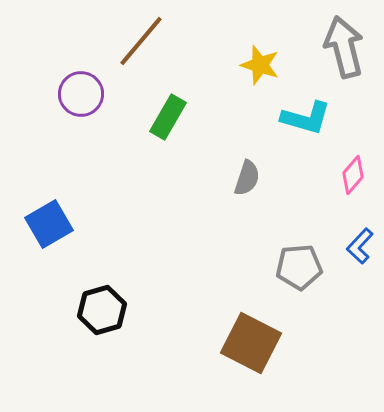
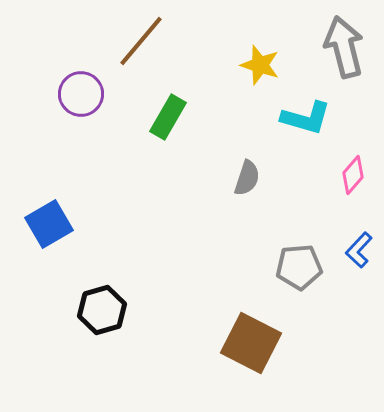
blue L-shape: moved 1 px left, 4 px down
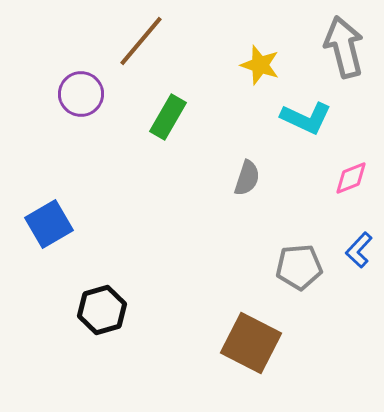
cyan L-shape: rotated 9 degrees clockwise
pink diamond: moved 2 px left, 3 px down; rotated 27 degrees clockwise
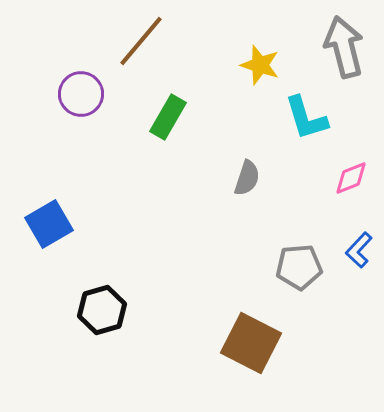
cyan L-shape: rotated 48 degrees clockwise
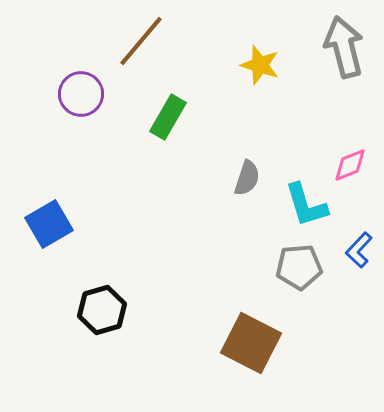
cyan L-shape: moved 87 px down
pink diamond: moved 1 px left, 13 px up
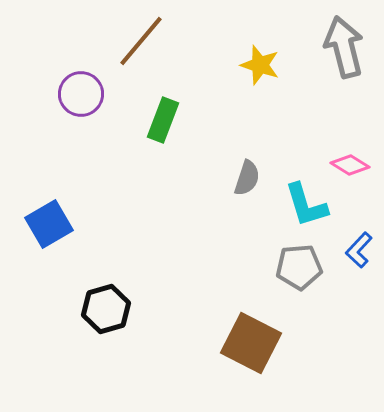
green rectangle: moved 5 px left, 3 px down; rotated 9 degrees counterclockwise
pink diamond: rotated 54 degrees clockwise
black hexagon: moved 4 px right, 1 px up
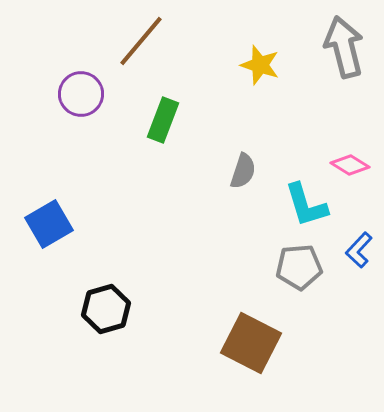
gray semicircle: moved 4 px left, 7 px up
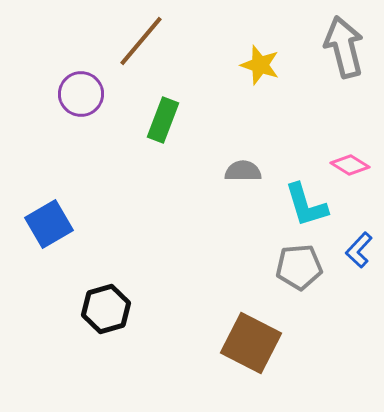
gray semicircle: rotated 108 degrees counterclockwise
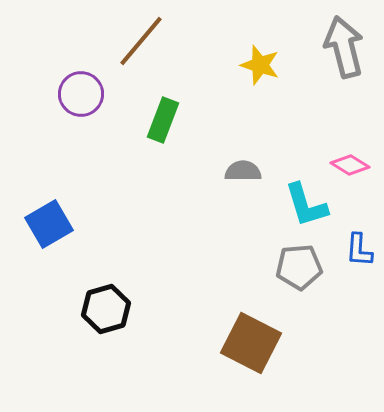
blue L-shape: rotated 39 degrees counterclockwise
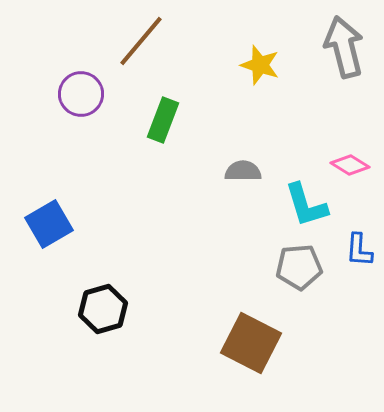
black hexagon: moved 3 px left
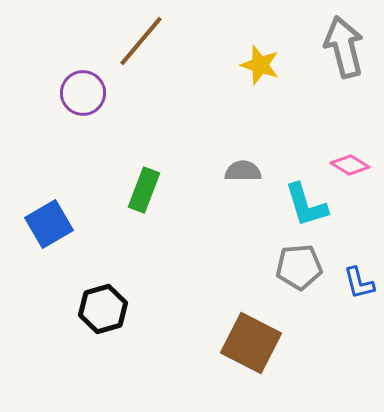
purple circle: moved 2 px right, 1 px up
green rectangle: moved 19 px left, 70 px down
blue L-shape: moved 33 px down; rotated 18 degrees counterclockwise
